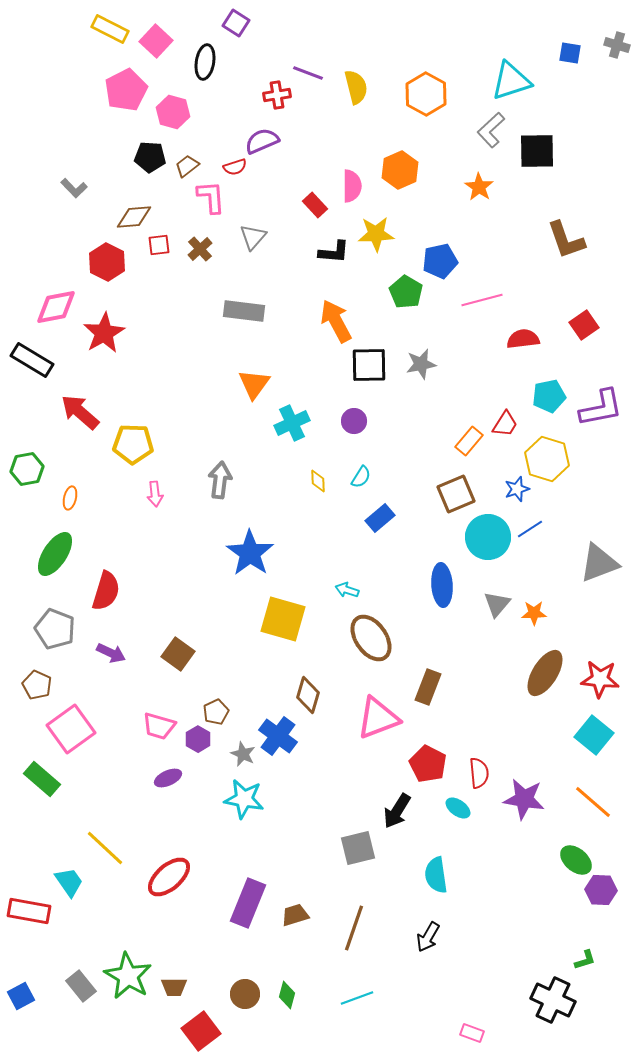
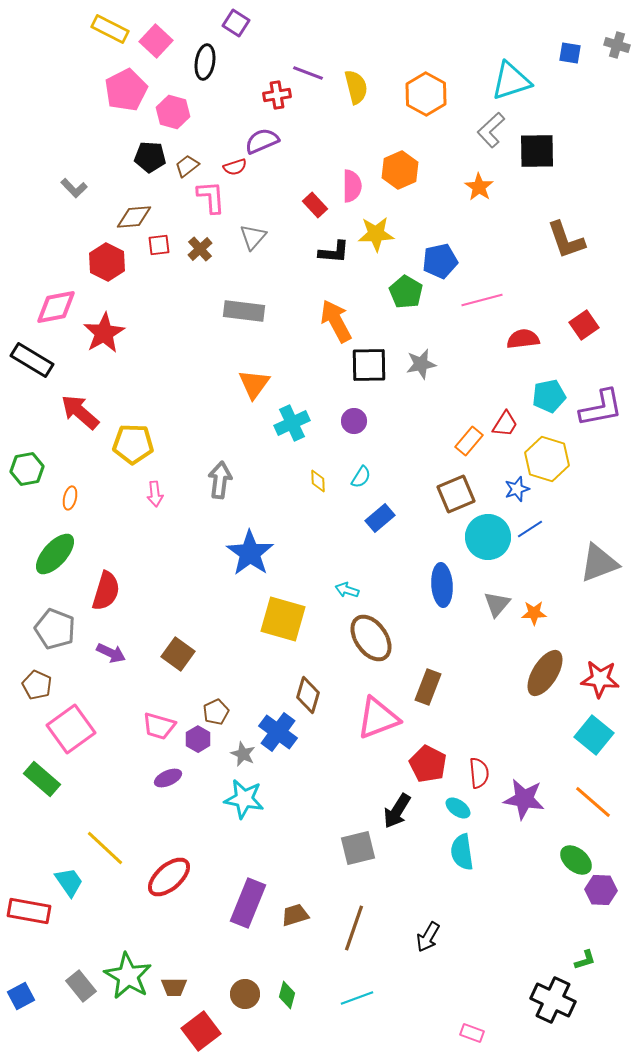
green ellipse at (55, 554): rotated 9 degrees clockwise
blue cross at (278, 736): moved 4 px up
cyan semicircle at (436, 875): moved 26 px right, 23 px up
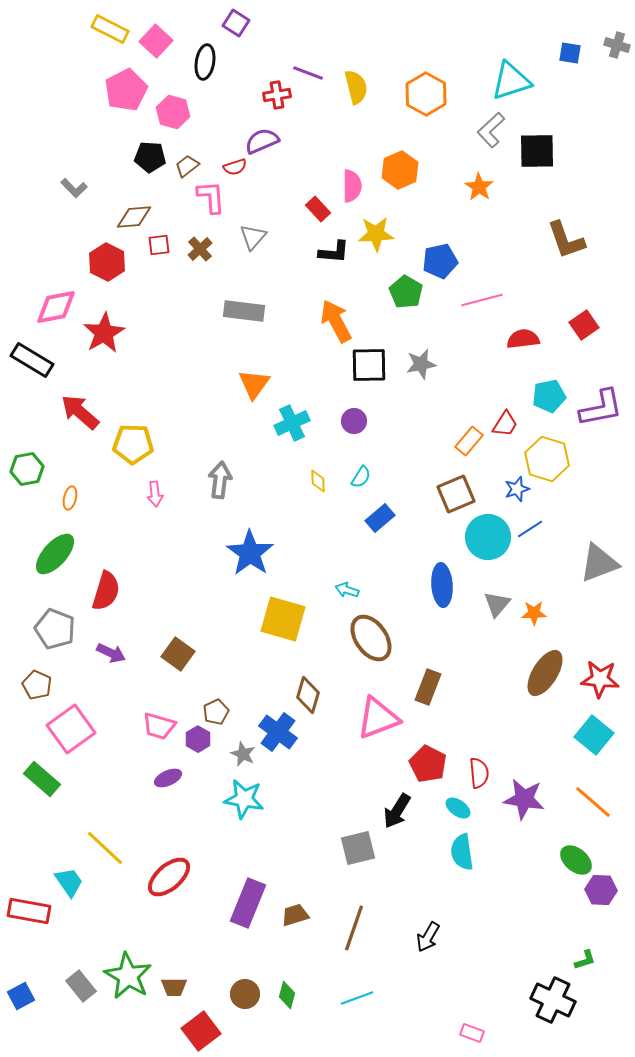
red rectangle at (315, 205): moved 3 px right, 4 px down
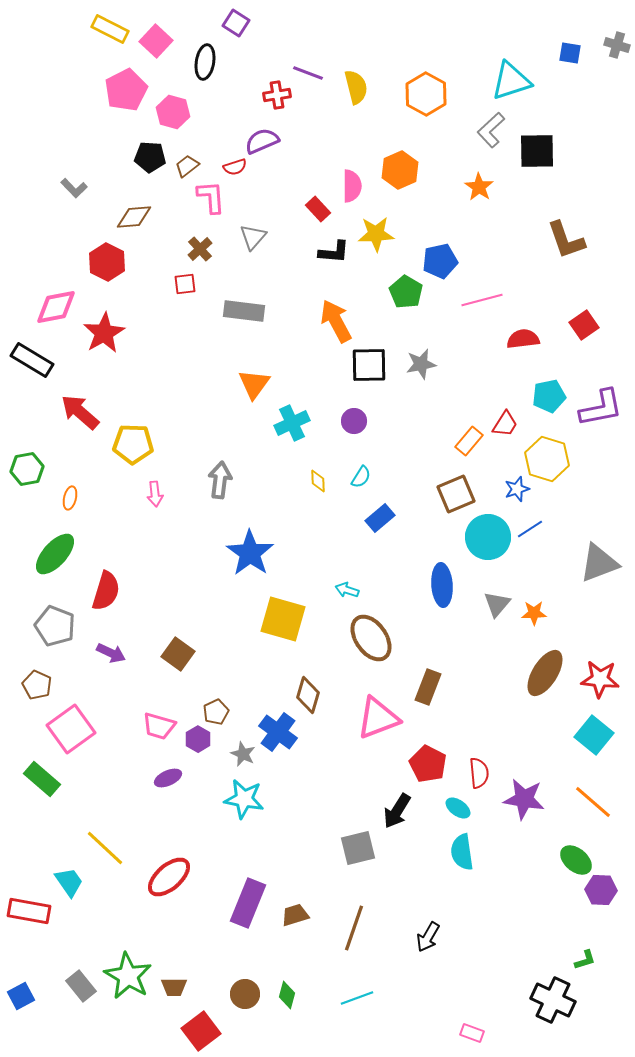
red square at (159, 245): moved 26 px right, 39 px down
gray pentagon at (55, 629): moved 3 px up
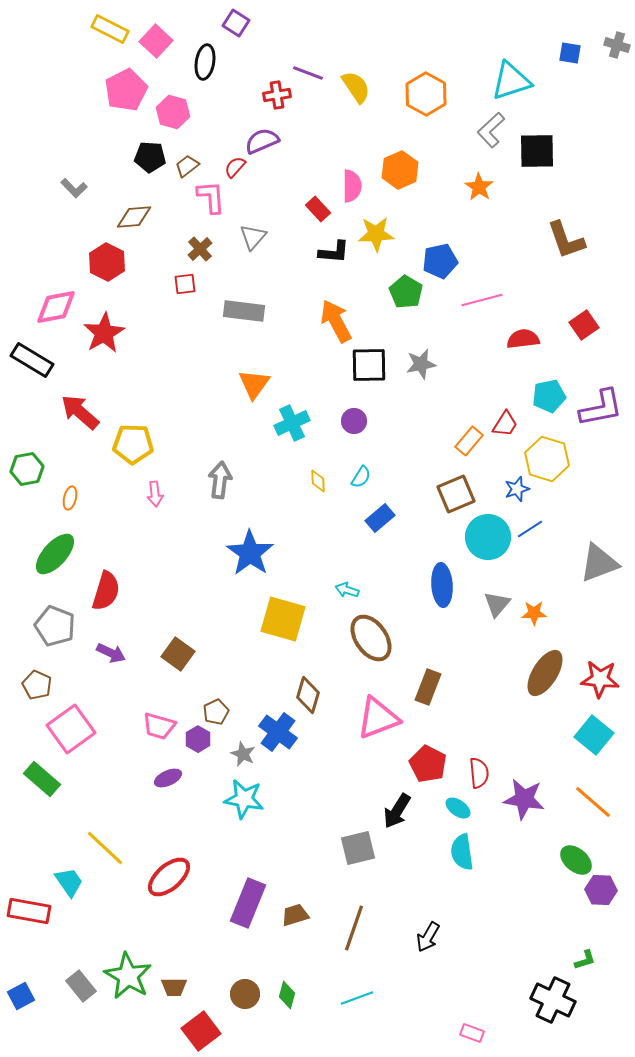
yellow semicircle at (356, 87): rotated 20 degrees counterclockwise
red semicircle at (235, 167): rotated 150 degrees clockwise
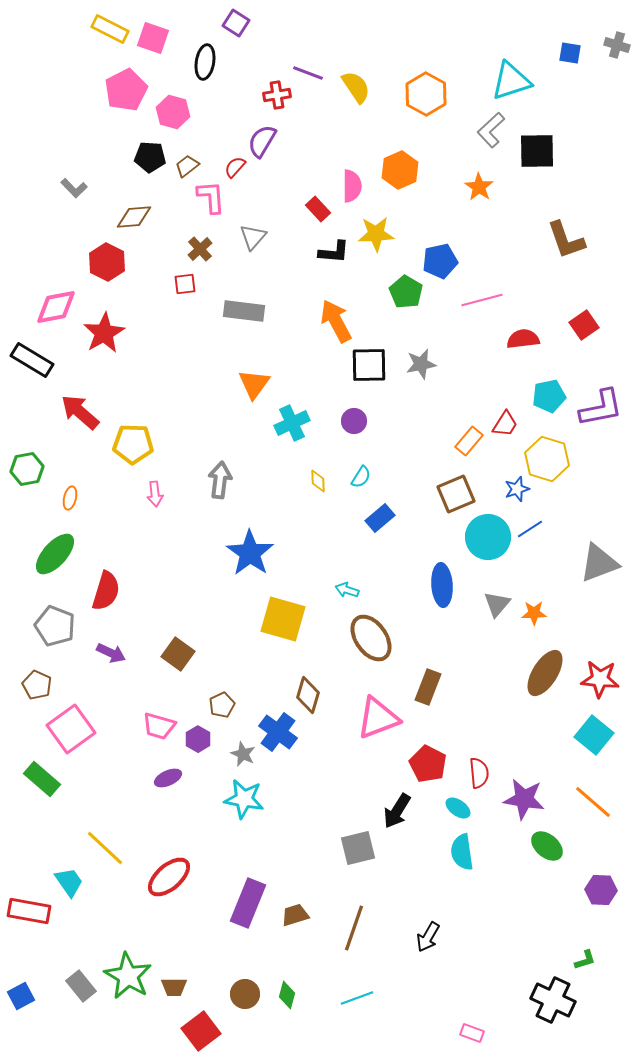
pink square at (156, 41): moved 3 px left, 3 px up; rotated 24 degrees counterclockwise
purple semicircle at (262, 141): rotated 36 degrees counterclockwise
brown pentagon at (216, 712): moved 6 px right, 7 px up
green ellipse at (576, 860): moved 29 px left, 14 px up
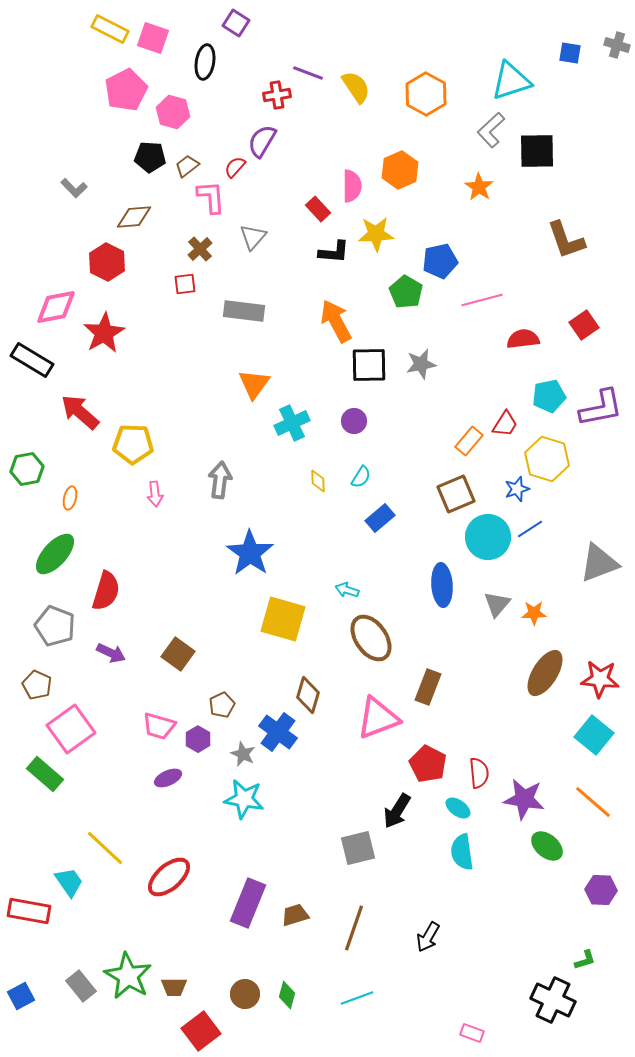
green rectangle at (42, 779): moved 3 px right, 5 px up
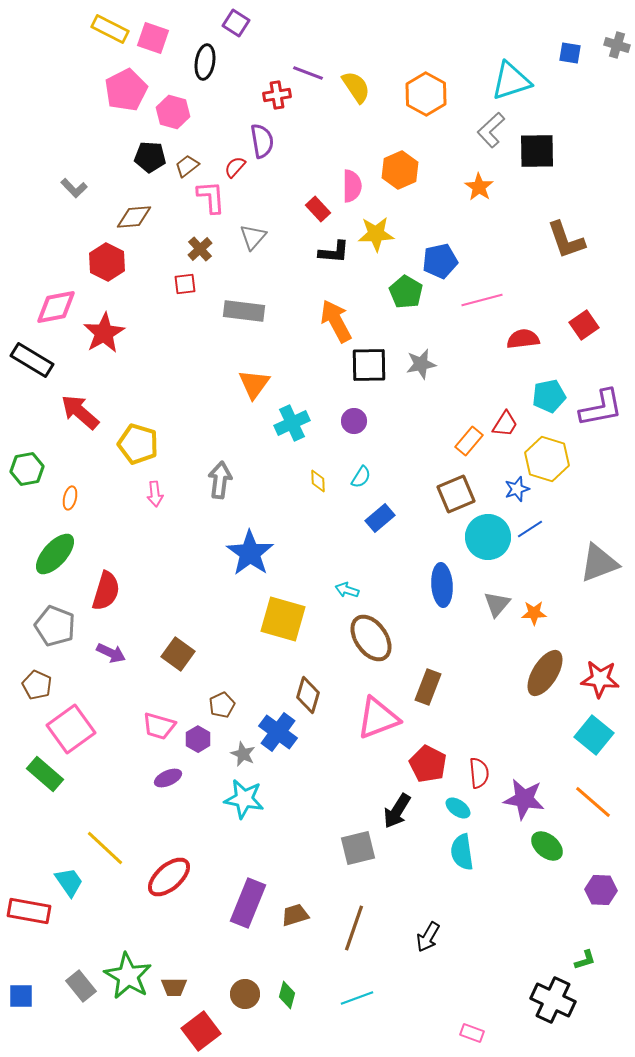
purple semicircle at (262, 141): rotated 140 degrees clockwise
yellow pentagon at (133, 444): moved 5 px right; rotated 15 degrees clockwise
blue square at (21, 996): rotated 28 degrees clockwise
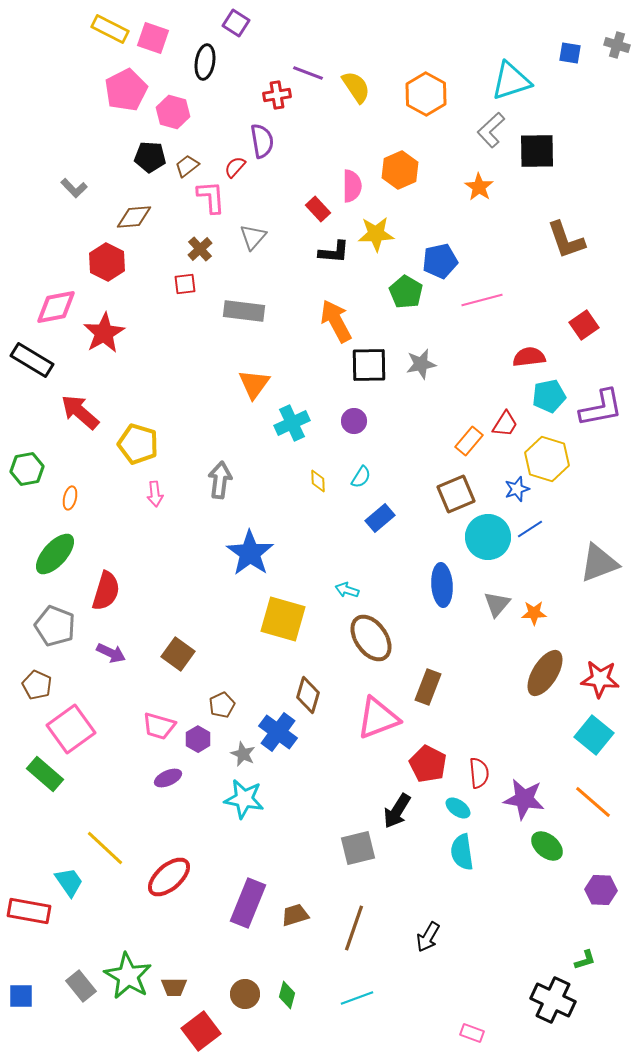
red semicircle at (523, 339): moved 6 px right, 18 px down
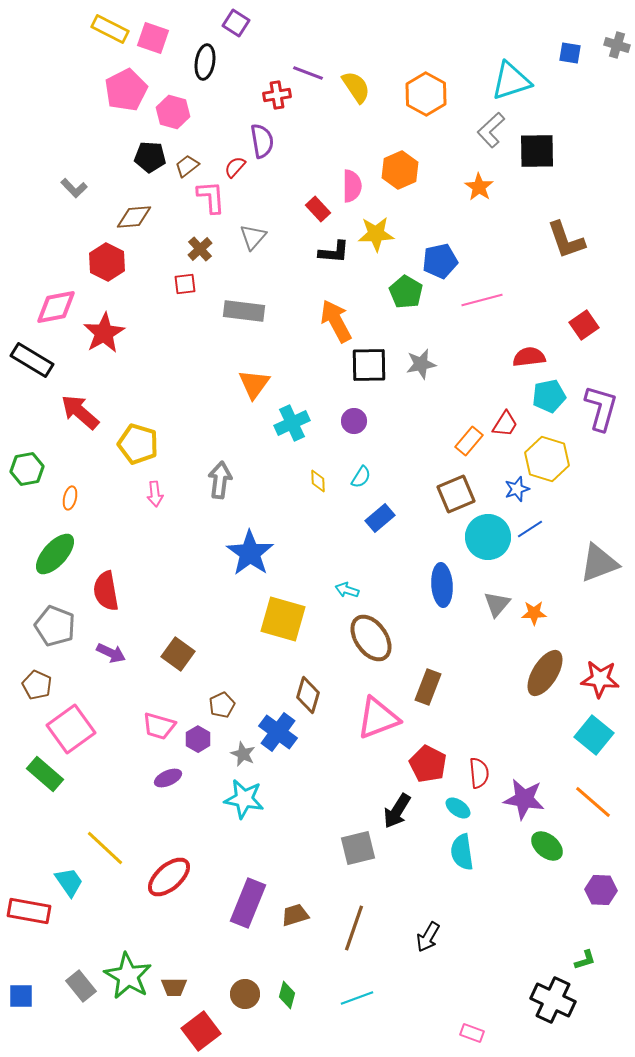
purple L-shape at (601, 408): rotated 63 degrees counterclockwise
red semicircle at (106, 591): rotated 153 degrees clockwise
